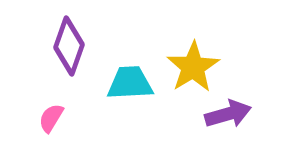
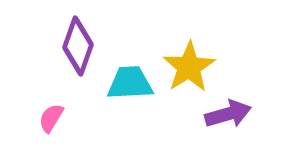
purple diamond: moved 9 px right
yellow star: moved 4 px left
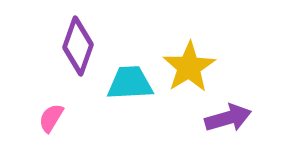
purple arrow: moved 4 px down
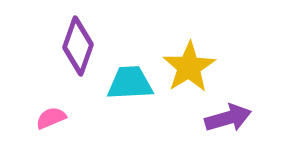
pink semicircle: rotated 36 degrees clockwise
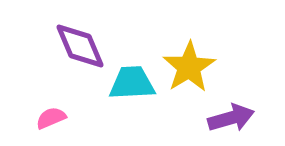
purple diamond: moved 2 px right; rotated 42 degrees counterclockwise
cyan trapezoid: moved 2 px right
purple arrow: moved 3 px right
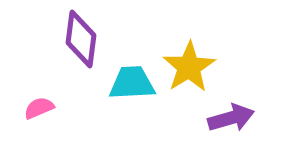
purple diamond: moved 1 px right, 7 px up; rotated 30 degrees clockwise
pink semicircle: moved 12 px left, 10 px up
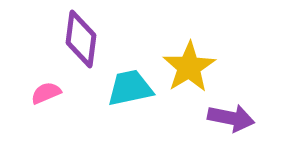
cyan trapezoid: moved 2 px left, 5 px down; rotated 9 degrees counterclockwise
pink semicircle: moved 7 px right, 15 px up
purple arrow: rotated 27 degrees clockwise
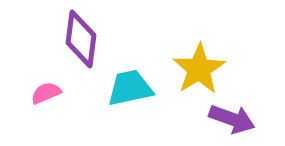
yellow star: moved 10 px right, 2 px down
purple arrow: moved 1 px right, 1 px down; rotated 9 degrees clockwise
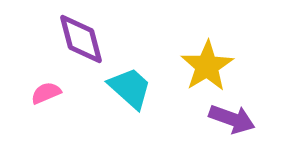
purple diamond: rotated 22 degrees counterclockwise
yellow star: moved 8 px right, 3 px up
cyan trapezoid: rotated 54 degrees clockwise
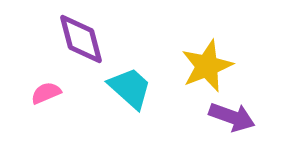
yellow star: rotated 10 degrees clockwise
purple arrow: moved 2 px up
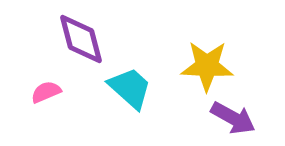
yellow star: rotated 24 degrees clockwise
pink semicircle: moved 1 px up
purple arrow: moved 1 px right, 1 px down; rotated 9 degrees clockwise
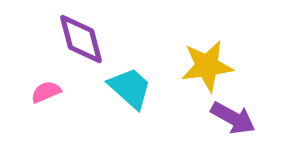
yellow star: rotated 10 degrees counterclockwise
